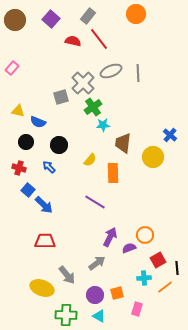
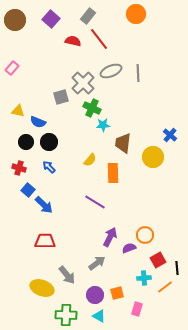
green cross at (93, 107): moved 1 px left, 1 px down; rotated 30 degrees counterclockwise
black circle at (59, 145): moved 10 px left, 3 px up
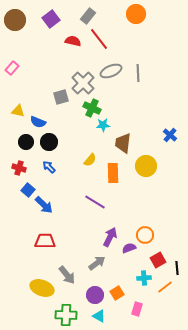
purple square at (51, 19): rotated 12 degrees clockwise
yellow circle at (153, 157): moved 7 px left, 9 px down
orange square at (117, 293): rotated 16 degrees counterclockwise
